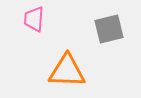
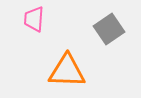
gray square: rotated 20 degrees counterclockwise
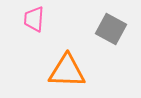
gray square: moved 2 px right; rotated 28 degrees counterclockwise
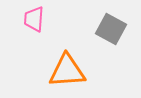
orange triangle: rotated 6 degrees counterclockwise
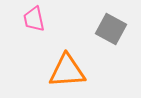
pink trapezoid: rotated 16 degrees counterclockwise
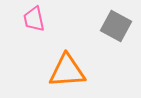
gray square: moved 5 px right, 3 px up
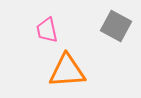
pink trapezoid: moved 13 px right, 11 px down
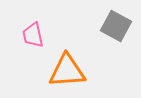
pink trapezoid: moved 14 px left, 5 px down
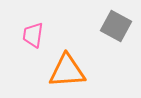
pink trapezoid: rotated 20 degrees clockwise
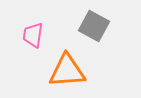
gray square: moved 22 px left
